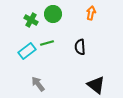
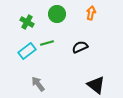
green circle: moved 4 px right
green cross: moved 4 px left, 2 px down
black semicircle: rotated 70 degrees clockwise
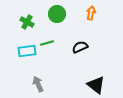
cyan rectangle: rotated 30 degrees clockwise
gray arrow: rotated 14 degrees clockwise
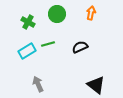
green cross: moved 1 px right
green line: moved 1 px right, 1 px down
cyan rectangle: rotated 24 degrees counterclockwise
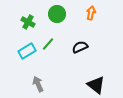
green line: rotated 32 degrees counterclockwise
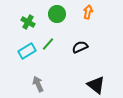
orange arrow: moved 3 px left, 1 px up
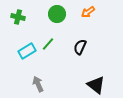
orange arrow: rotated 136 degrees counterclockwise
green cross: moved 10 px left, 5 px up; rotated 16 degrees counterclockwise
black semicircle: rotated 42 degrees counterclockwise
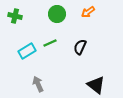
green cross: moved 3 px left, 1 px up
green line: moved 2 px right, 1 px up; rotated 24 degrees clockwise
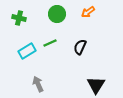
green cross: moved 4 px right, 2 px down
black triangle: rotated 24 degrees clockwise
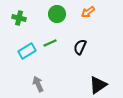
black triangle: moved 2 px right; rotated 24 degrees clockwise
